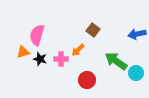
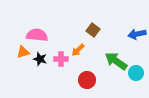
pink semicircle: rotated 80 degrees clockwise
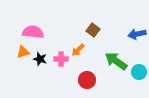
pink semicircle: moved 4 px left, 3 px up
cyan circle: moved 3 px right, 1 px up
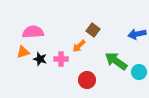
pink semicircle: rotated 10 degrees counterclockwise
orange arrow: moved 1 px right, 4 px up
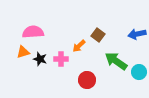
brown square: moved 5 px right, 5 px down
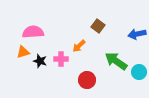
brown square: moved 9 px up
black star: moved 2 px down
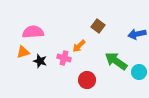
pink cross: moved 3 px right, 1 px up; rotated 16 degrees clockwise
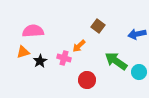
pink semicircle: moved 1 px up
black star: rotated 24 degrees clockwise
